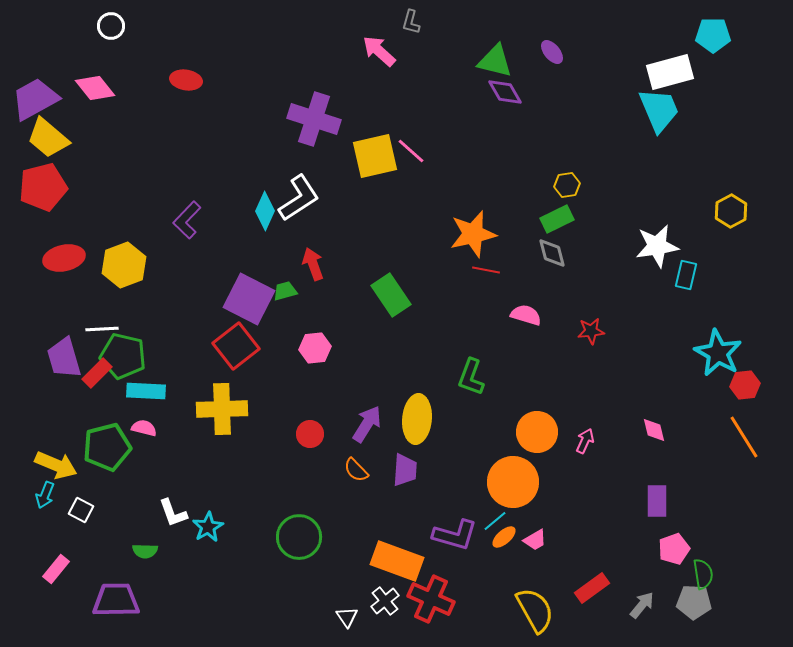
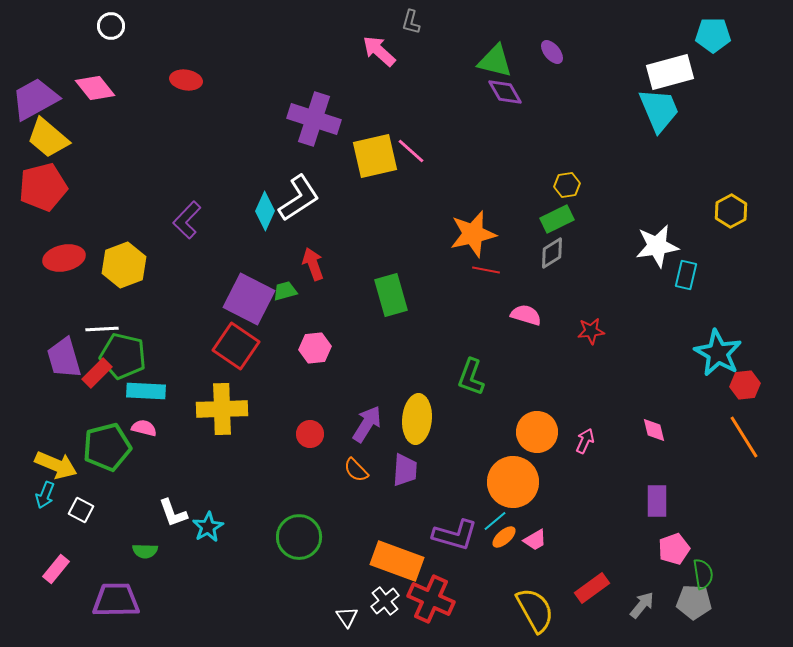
gray diamond at (552, 253): rotated 72 degrees clockwise
green rectangle at (391, 295): rotated 18 degrees clockwise
red square at (236, 346): rotated 18 degrees counterclockwise
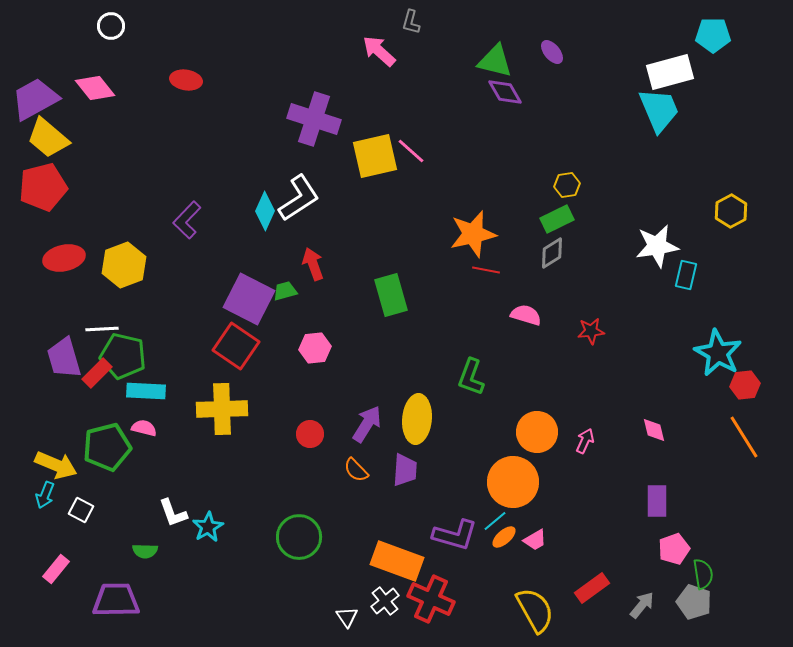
gray pentagon at (694, 602): rotated 16 degrees clockwise
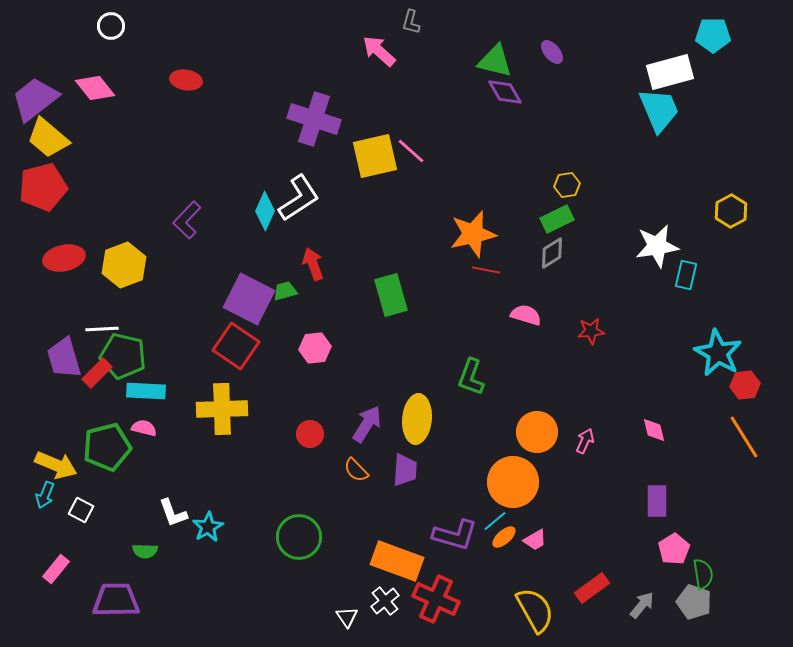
purple trapezoid at (35, 99): rotated 9 degrees counterclockwise
pink pentagon at (674, 549): rotated 12 degrees counterclockwise
red cross at (431, 599): moved 5 px right
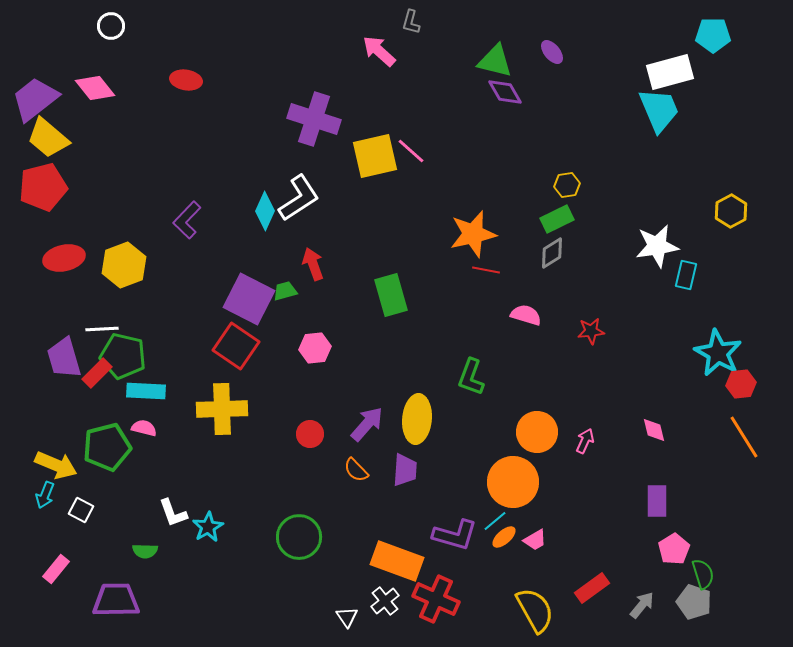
red hexagon at (745, 385): moved 4 px left, 1 px up
purple arrow at (367, 424): rotated 9 degrees clockwise
green semicircle at (703, 574): rotated 8 degrees counterclockwise
